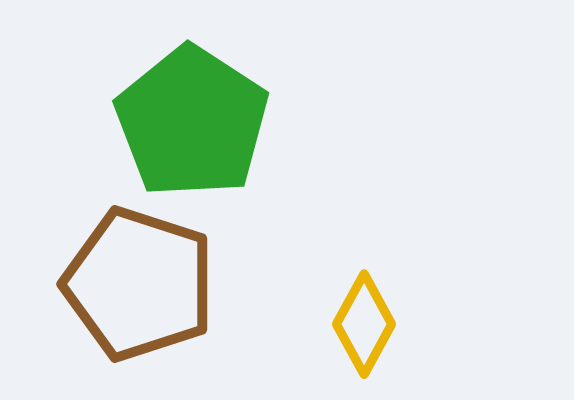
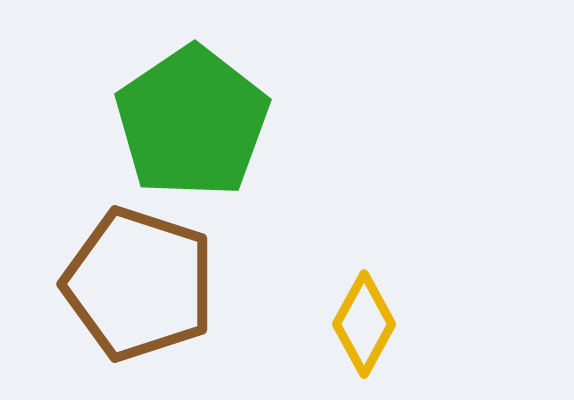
green pentagon: rotated 5 degrees clockwise
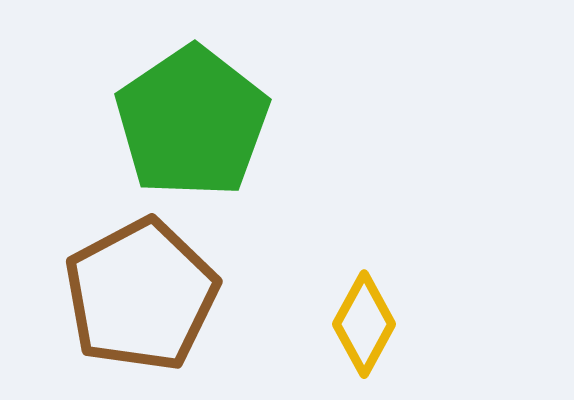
brown pentagon: moved 2 px right, 11 px down; rotated 26 degrees clockwise
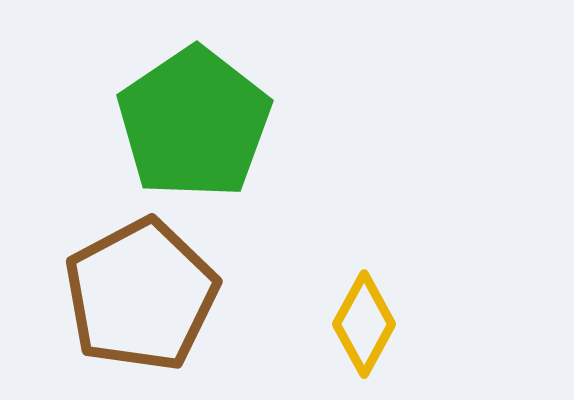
green pentagon: moved 2 px right, 1 px down
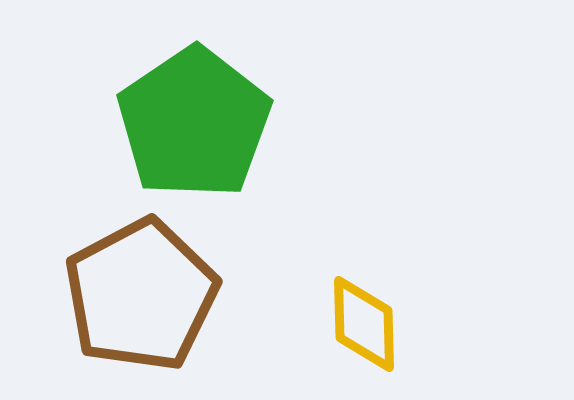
yellow diamond: rotated 30 degrees counterclockwise
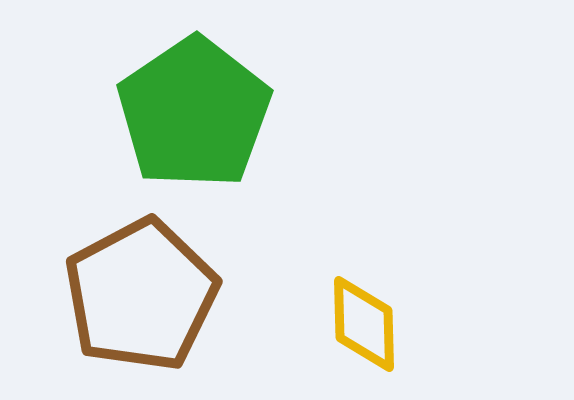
green pentagon: moved 10 px up
